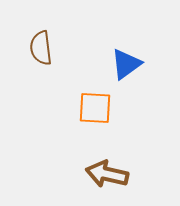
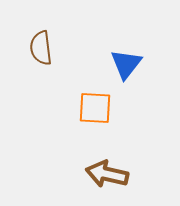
blue triangle: rotated 16 degrees counterclockwise
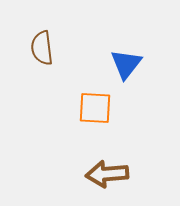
brown semicircle: moved 1 px right
brown arrow: rotated 18 degrees counterclockwise
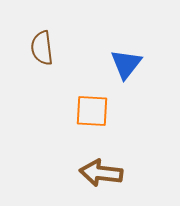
orange square: moved 3 px left, 3 px down
brown arrow: moved 6 px left, 1 px up; rotated 12 degrees clockwise
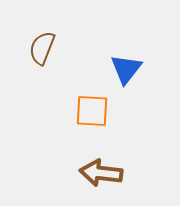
brown semicircle: rotated 28 degrees clockwise
blue triangle: moved 5 px down
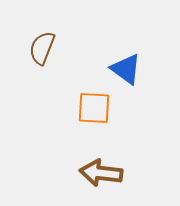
blue triangle: rotated 32 degrees counterclockwise
orange square: moved 2 px right, 3 px up
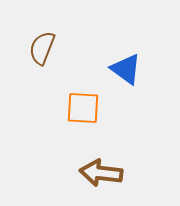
orange square: moved 11 px left
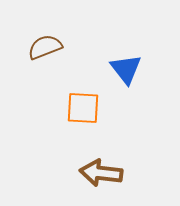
brown semicircle: moved 3 px right, 1 px up; rotated 48 degrees clockwise
blue triangle: rotated 16 degrees clockwise
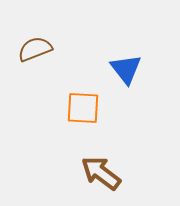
brown semicircle: moved 10 px left, 2 px down
brown arrow: rotated 30 degrees clockwise
